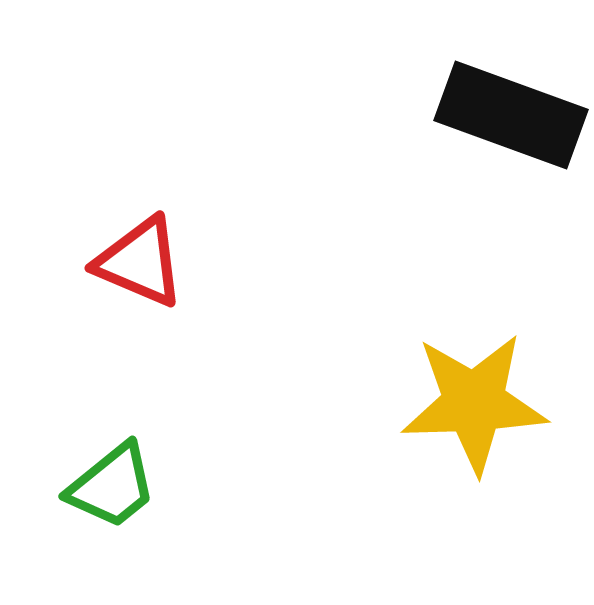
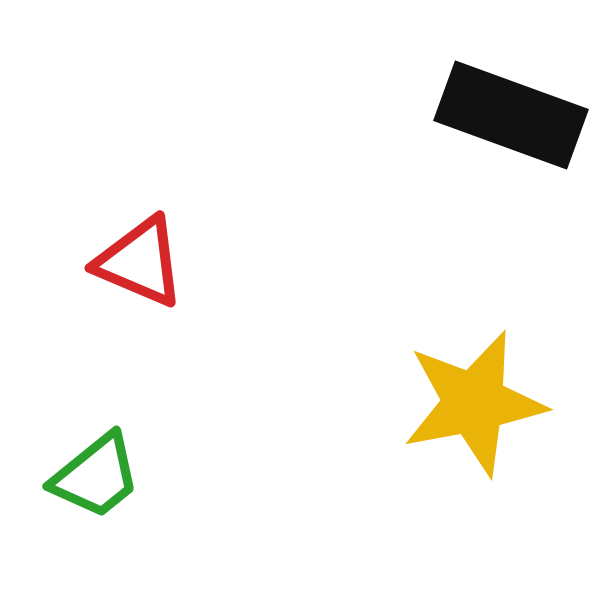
yellow star: rotated 9 degrees counterclockwise
green trapezoid: moved 16 px left, 10 px up
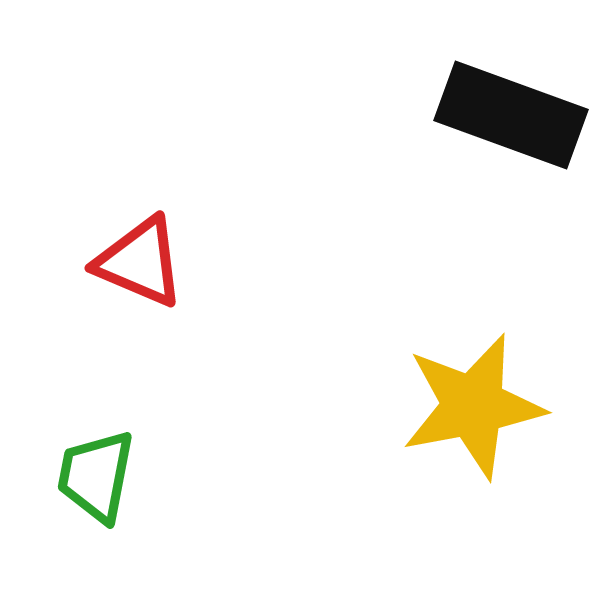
yellow star: moved 1 px left, 3 px down
green trapezoid: rotated 140 degrees clockwise
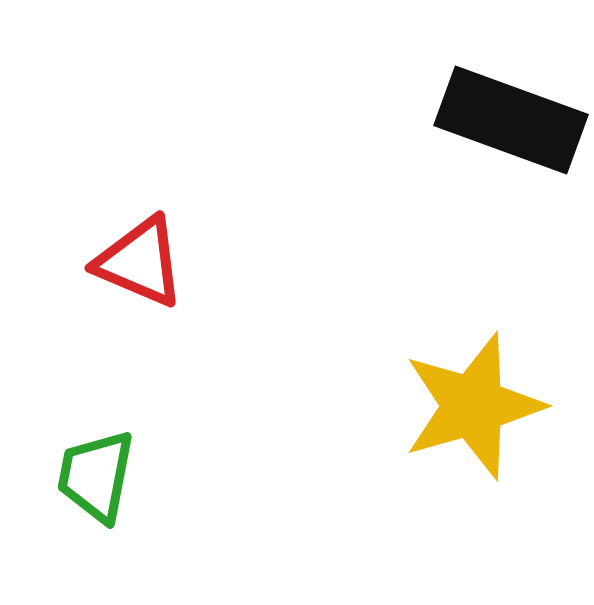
black rectangle: moved 5 px down
yellow star: rotated 5 degrees counterclockwise
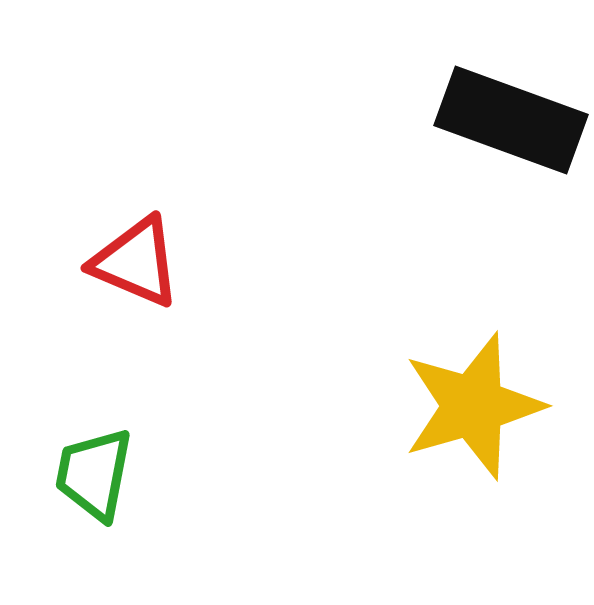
red triangle: moved 4 px left
green trapezoid: moved 2 px left, 2 px up
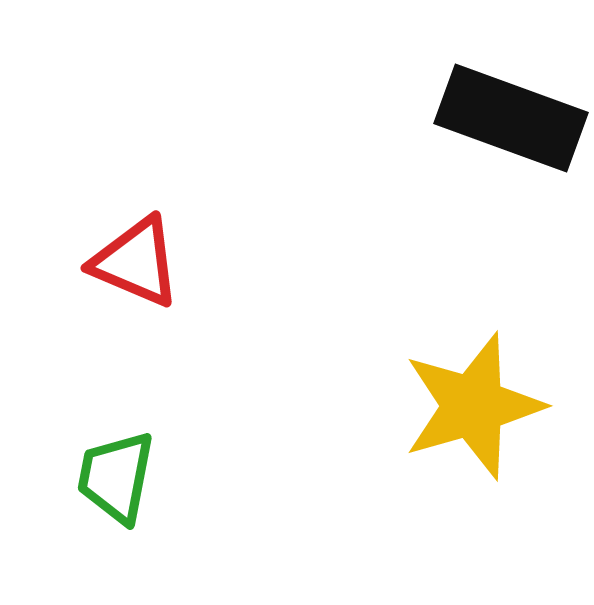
black rectangle: moved 2 px up
green trapezoid: moved 22 px right, 3 px down
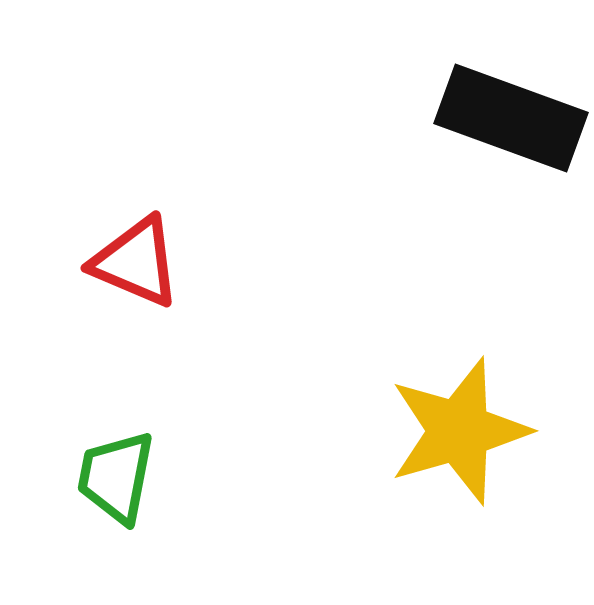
yellow star: moved 14 px left, 25 px down
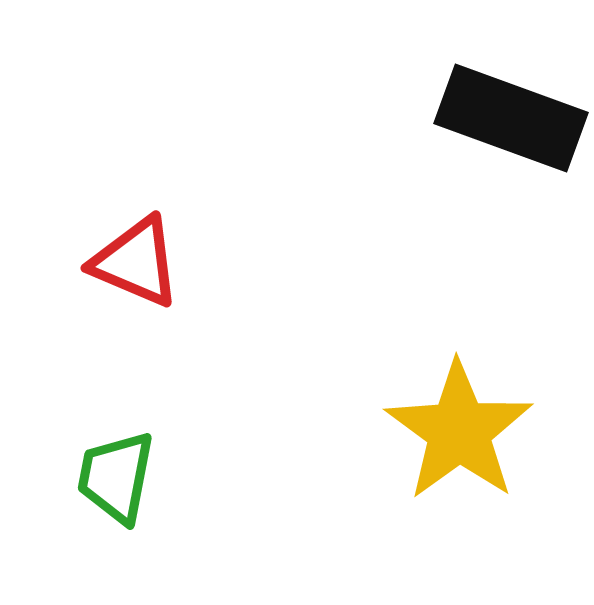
yellow star: rotated 20 degrees counterclockwise
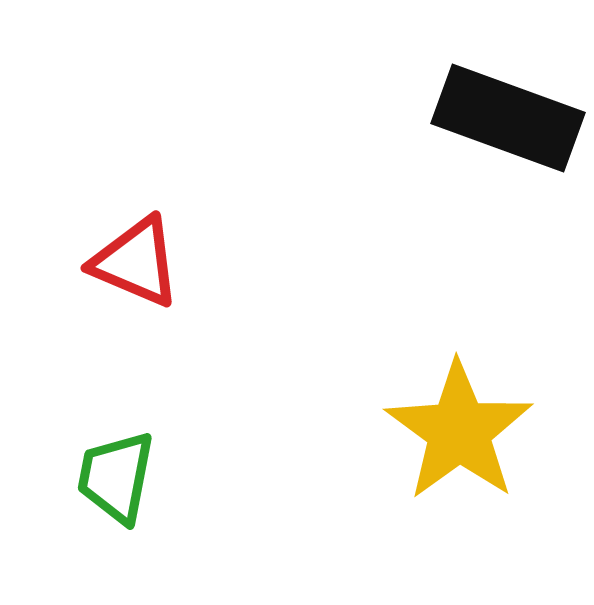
black rectangle: moved 3 px left
